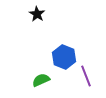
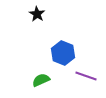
blue hexagon: moved 1 px left, 4 px up
purple line: rotated 50 degrees counterclockwise
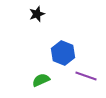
black star: rotated 21 degrees clockwise
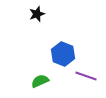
blue hexagon: moved 1 px down
green semicircle: moved 1 px left, 1 px down
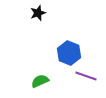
black star: moved 1 px right, 1 px up
blue hexagon: moved 6 px right, 1 px up
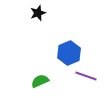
blue hexagon: rotated 15 degrees clockwise
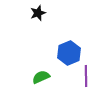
purple line: rotated 70 degrees clockwise
green semicircle: moved 1 px right, 4 px up
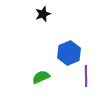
black star: moved 5 px right, 1 px down
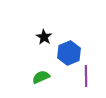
black star: moved 1 px right, 23 px down; rotated 21 degrees counterclockwise
